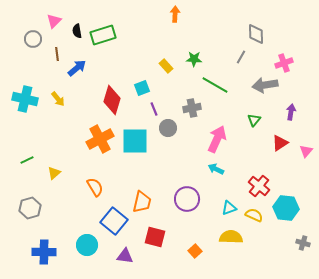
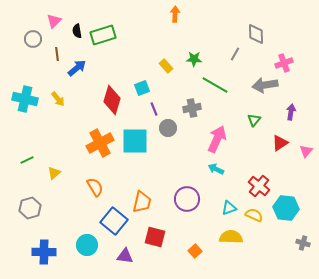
gray line at (241, 57): moved 6 px left, 3 px up
orange cross at (100, 139): moved 4 px down
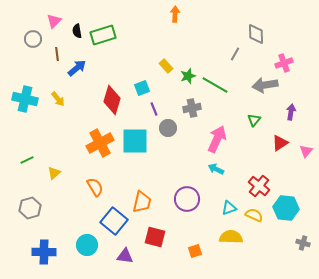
green star at (194, 59): moved 6 px left, 17 px down; rotated 21 degrees counterclockwise
orange square at (195, 251): rotated 24 degrees clockwise
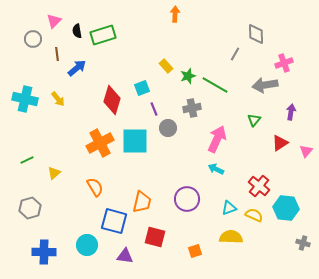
blue square at (114, 221): rotated 24 degrees counterclockwise
